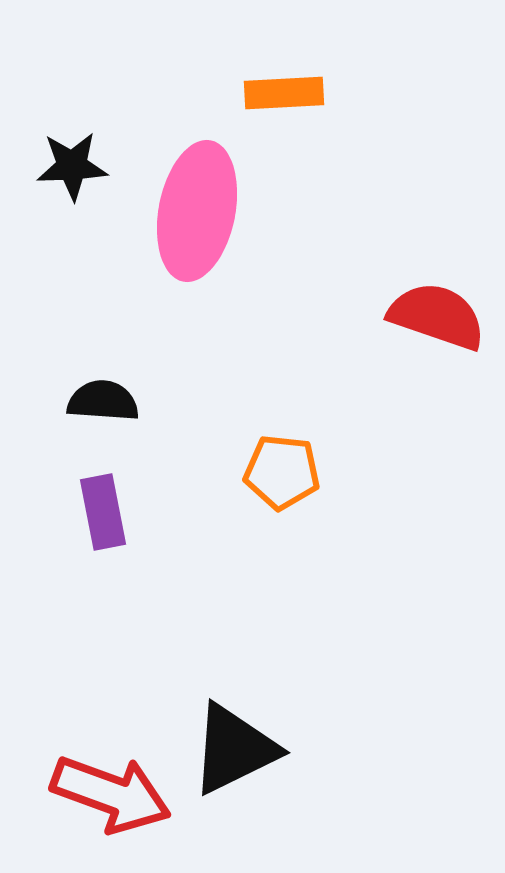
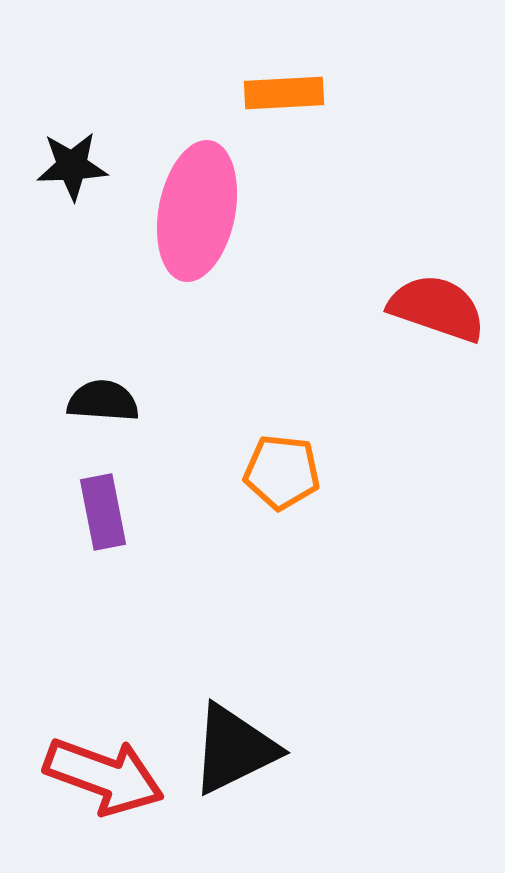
red semicircle: moved 8 px up
red arrow: moved 7 px left, 18 px up
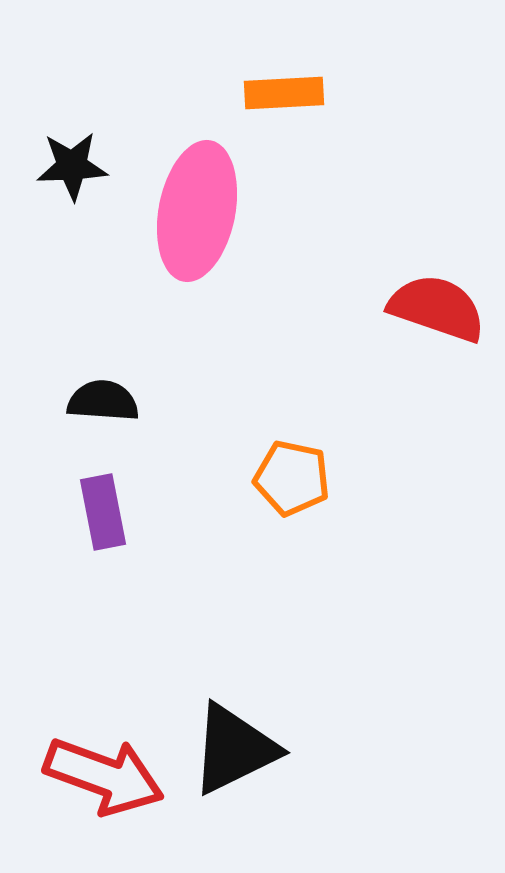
orange pentagon: moved 10 px right, 6 px down; rotated 6 degrees clockwise
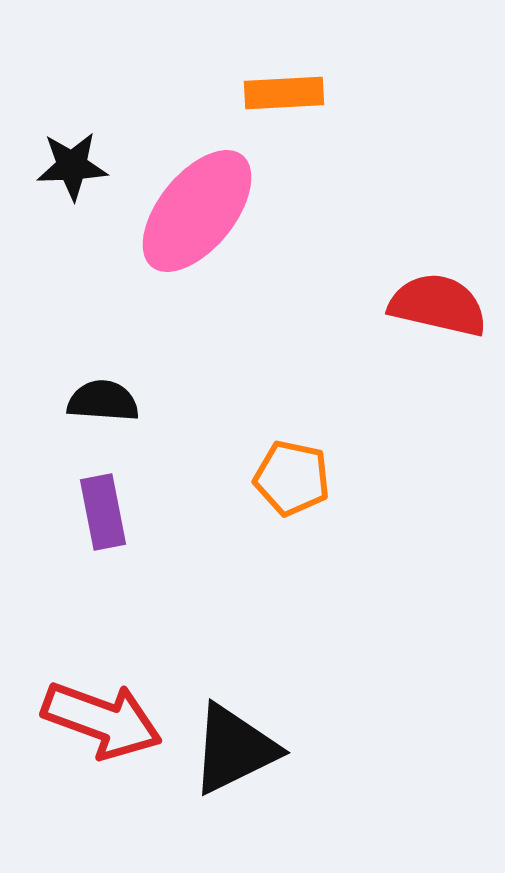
pink ellipse: rotated 28 degrees clockwise
red semicircle: moved 1 px right, 3 px up; rotated 6 degrees counterclockwise
red arrow: moved 2 px left, 56 px up
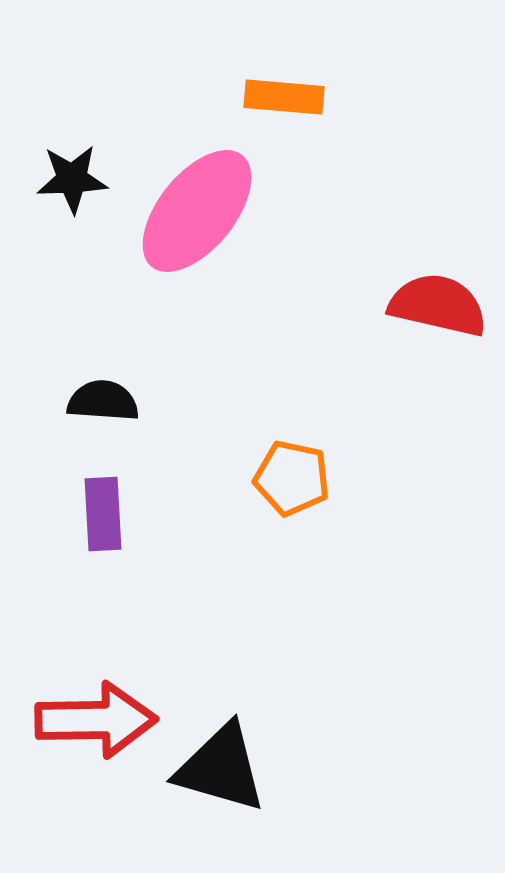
orange rectangle: moved 4 px down; rotated 8 degrees clockwise
black star: moved 13 px down
purple rectangle: moved 2 px down; rotated 8 degrees clockwise
red arrow: moved 6 px left; rotated 21 degrees counterclockwise
black triangle: moved 13 px left, 19 px down; rotated 42 degrees clockwise
